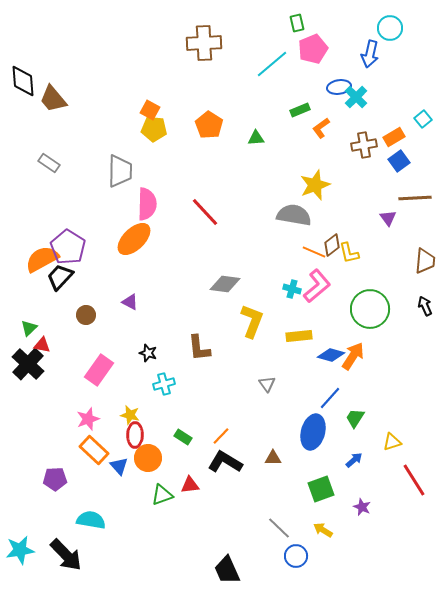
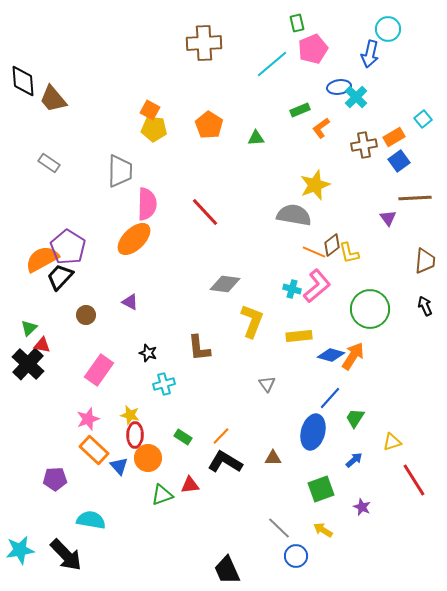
cyan circle at (390, 28): moved 2 px left, 1 px down
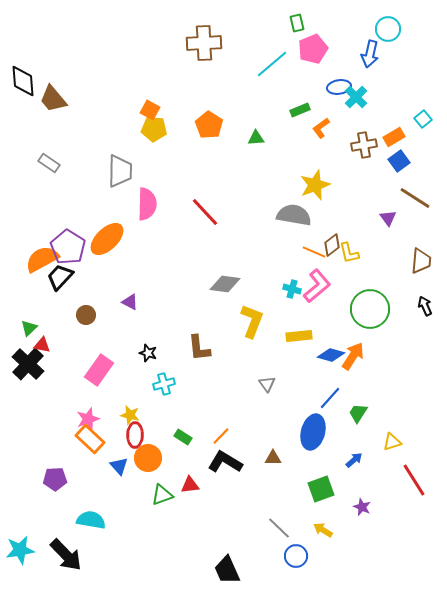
brown line at (415, 198): rotated 36 degrees clockwise
orange ellipse at (134, 239): moved 27 px left
brown trapezoid at (425, 261): moved 4 px left
green trapezoid at (355, 418): moved 3 px right, 5 px up
orange rectangle at (94, 450): moved 4 px left, 11 px up
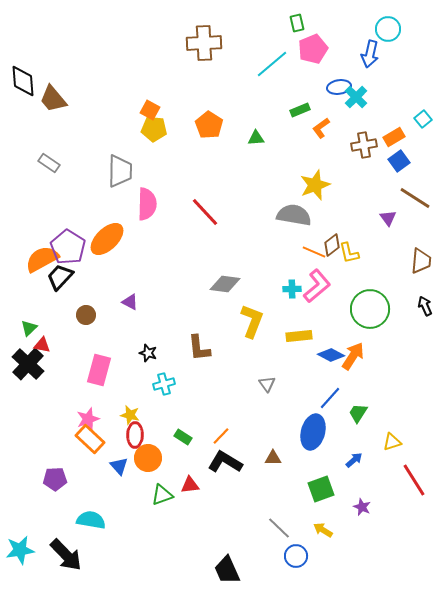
cyan cross at (292, 289): rotated 18 degrees counterclockwise
blue diamond at (331, 355): rotated 12 degrees clockwise
pink rectangle at (99, 370): rotated 20 degrees counterclockwise
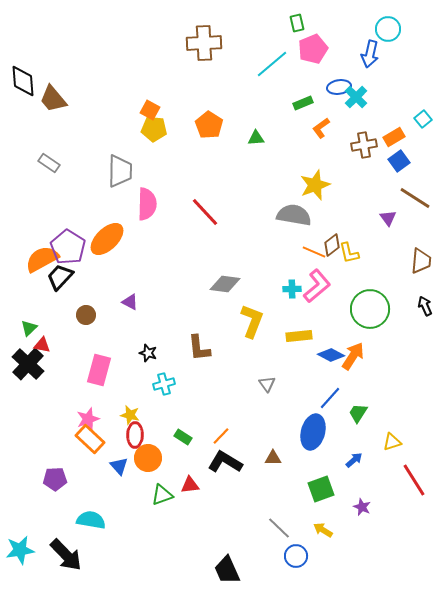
green rectangle at (300, 110): moved 3 px right, 7 px up
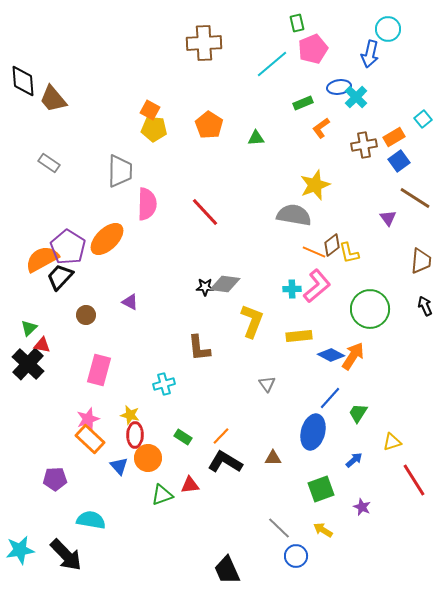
black star at (148, 353): moved 57 px right, 66 px up; rotated 18 degrees counterclockwise
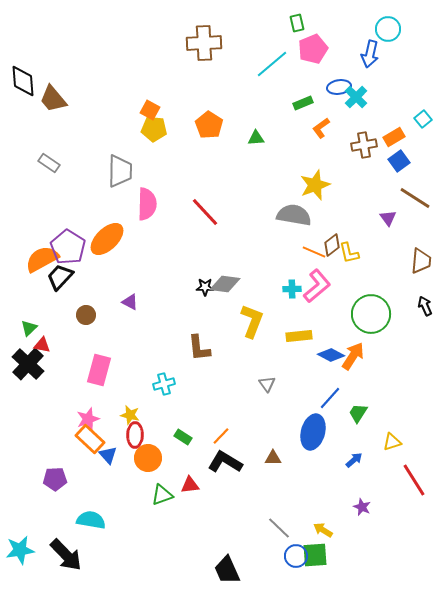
green circle at (370, 309): moved 1 px right, 5 px down
blue triangle at (119, 466): moved 11 px left, 11 px up
green square at (321, 489): moved 6 px left, 66 px down; rotated 16 degrees clockwise
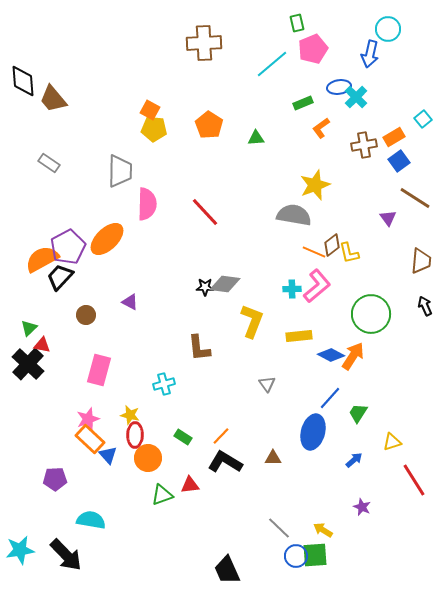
purple pentagon at (68, 247): rotated 12 degrees clockwise
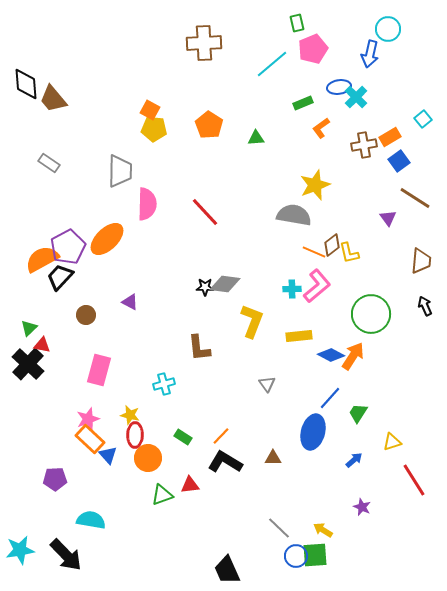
black diamond at (23, 81): moved 3 px right, 3 px down
orange rectangle at (394, 137): moved 4 px left
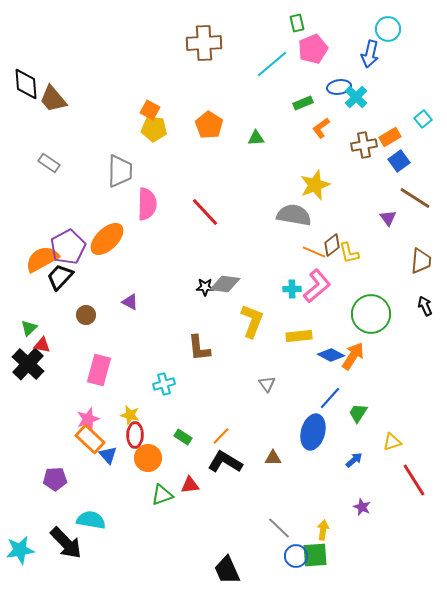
yellow arrow at (323, 530): rotated 66 degrees clockwise
black arrow at (66, 555): moved 12 px up
